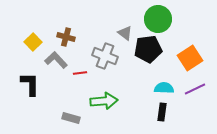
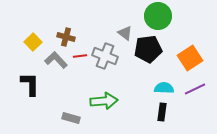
green circle: moved 3 px up
red line: moved 17 px up
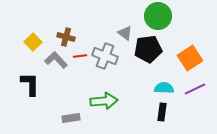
gray rectangle: rotated 24 degrees counterclockwise
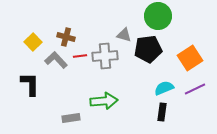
gray triangle: moved 1 px left, 2 px down; rotated 21 degrees counterclockwise
gray cross: rotated 25 degrees counterclockwise
cyan semicircle: rotated 24 degrees counterclockwise
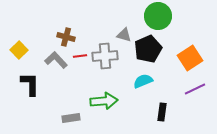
yellow square: moved 14 px left, 8 px down
black pentagon: rotated 16 degrees counterclockwise
cyan semicircle: moved 21 px left, 7 px up
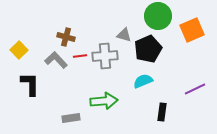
orange square: moved 2 px right, 28 px up; rotated 10 degrees clockwise
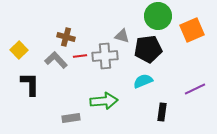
gray triangle: moved 2 px left, 1 px down
black pentagon: rotated 16 degrees clockwise
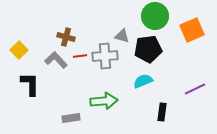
green circle: moved 3 px left
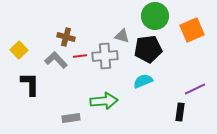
black rectangle: moved 18 px right
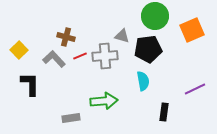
red line: rotated 16 degrees counterclockwise
gray L-shape: moved 2 px left, 1 px up
cyan semicircle: rotated 102 degrees clockwise
black rectangle: moved 16 px left
